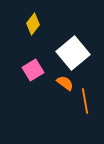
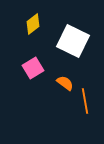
yellow diamond: rotated 15 degrees clockwise
white square: moved 12 px up; rotated 24 degrees counterclockwise
pink square: moved 2 px up
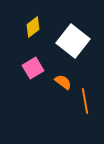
yellow diamond: moved 3 px down
white square: rotated 12 degrees clockwise
orange semicircle: moved 2 px left, 1 px up
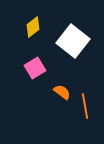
pink square: moved 2 px right
orange semicircle: moved 1 px left, 10 px down
orange line: moved 5 px down
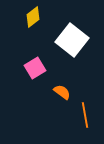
yellow diamond: moved 10 px up
white square: moved 1 px left, 1 px up
orange line: moved 9 px down
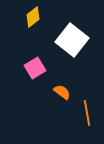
orange line: moved 2 px right, 2 px up
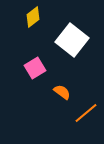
orange line: moved 1 px left; rotated 60 degrees clockwise
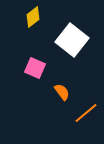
pink square: rotated 35 degrees counterclockwise
orange semicircle: rotated 18 degrees clockwise
